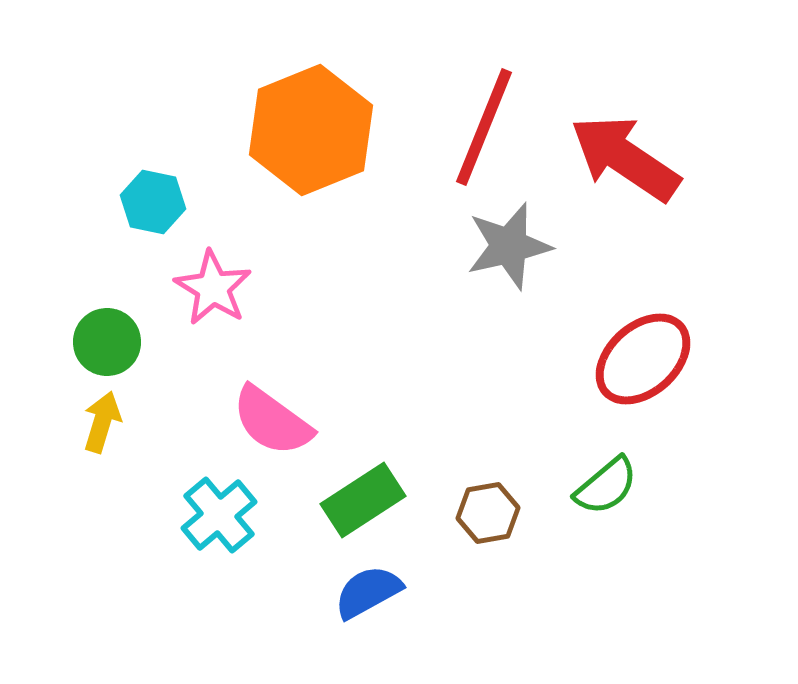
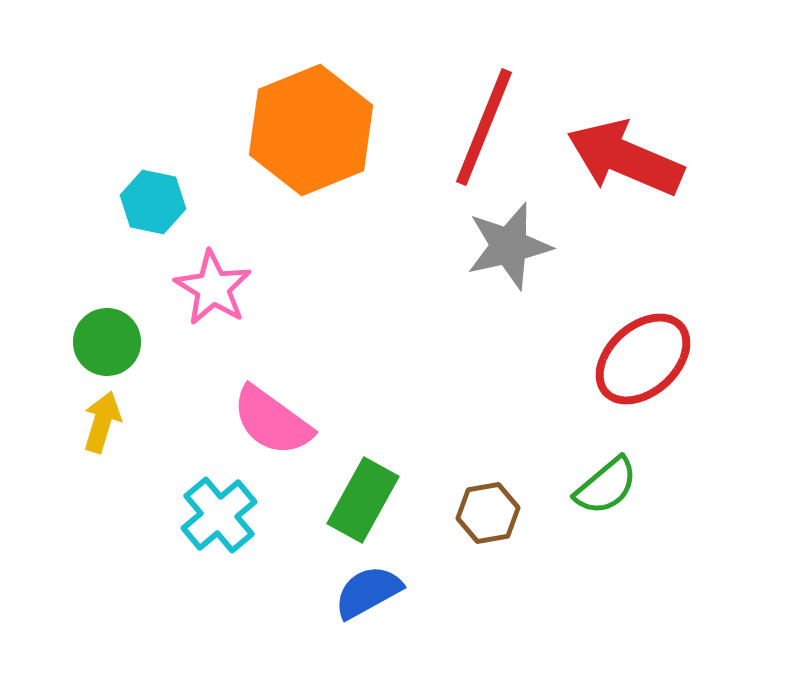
red arrow: rotated 11 degrees counterclockwise
green rectangle: rotated 28 degrees counterclockwise
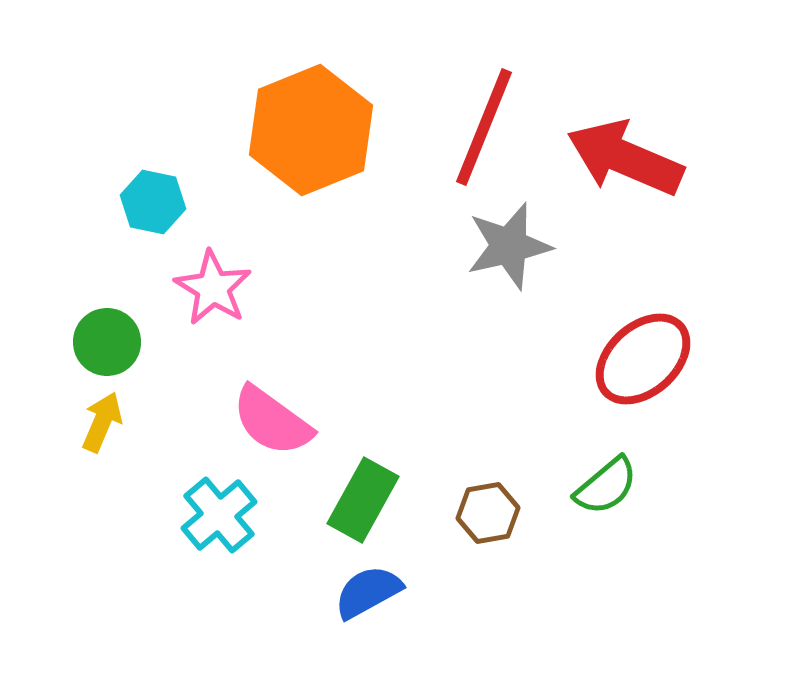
yellow arrow: rotated 6 degrees clockwise
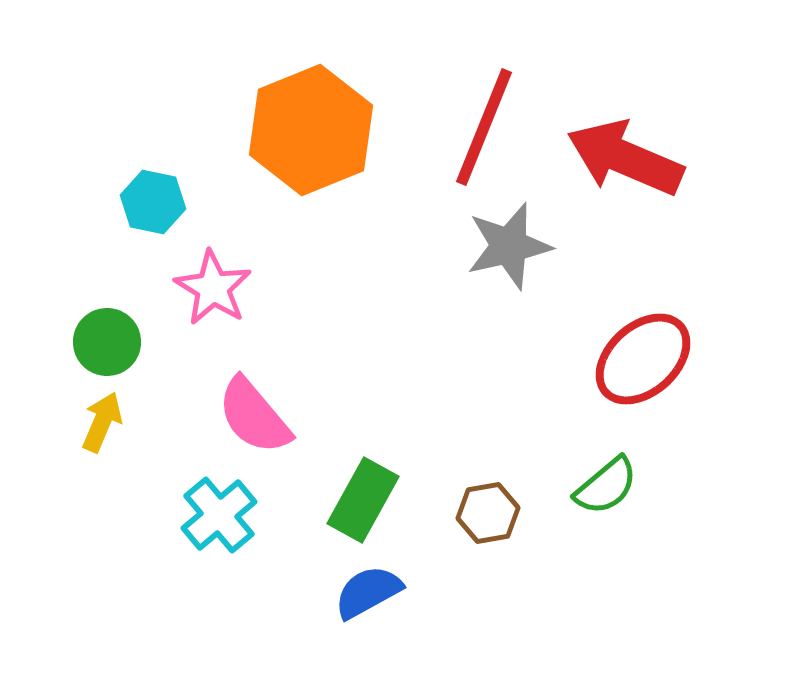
pink semicircle: moved 18 px left, 5 px up; rotated 14 degrees clockwise
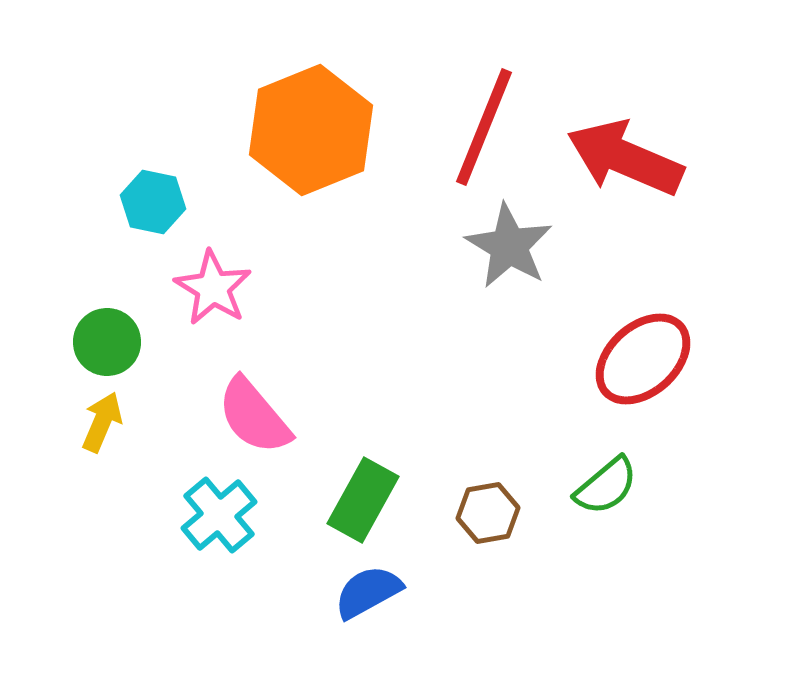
gray star: rotated 28 degrees counterclockwise
